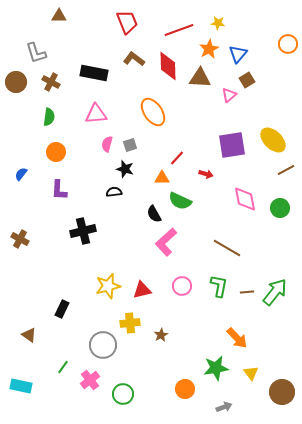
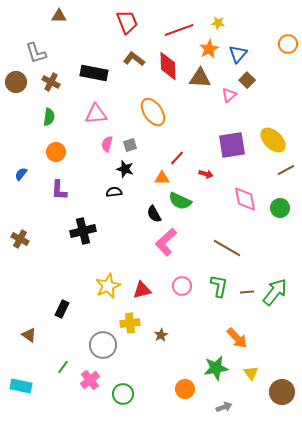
brown square at (247, 80): rotated 14 degrees counterclockwise
yellow star at (108, 286): rotated 10 degrees counterclockwise
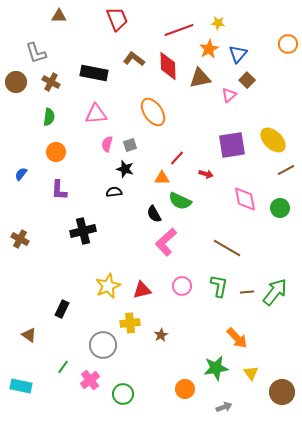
red trapezoid at (127, 22): moved 10 px left, 3 px up
brown triangle at (200, 78): rotated 15 degrees counterclockwise
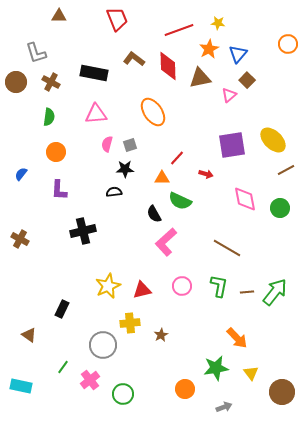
black star at (125, 169): rotated 18 degrees counterclockwise
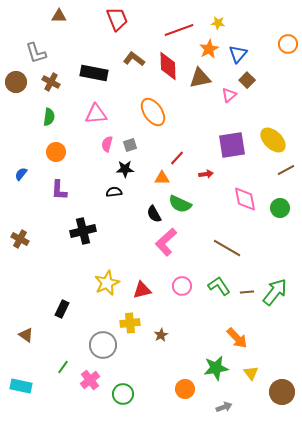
red arrow at (206, 174): rotated 24 degrees counterclockwise
green semicircle at (180, 201): moved 3 px down
yellow star at (108, 286): moved 1 px left, 3 px up
green L-shape at (219, 286): rotated 45 degrees counterclockwise
brown triangle at (29, 335): moved 3 px left
